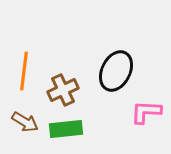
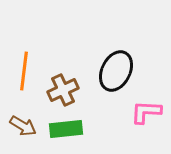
brown arrow: moved 2 px left, 4 px down
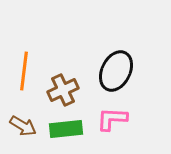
pink L-shape: moved 34 px left, 7 px down
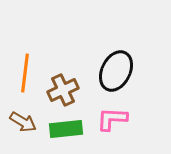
orange line: moved 1 px right, 2 px down
brown arrow: moved 4 px up
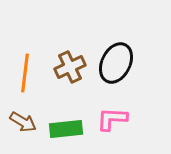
black ellipse: moved 8 px up
brown cross: moved 7 px right, 23 px up
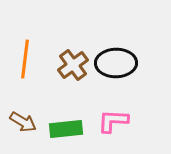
black ellipse: rotated 63 degrees clockwise
brown cross: moved 3 px right, 2 px up; rotated 12 degrees counterclockwise
orange line: moved 14 px up
pink L-shape: moved 1 px right, 2 px down
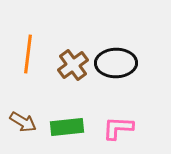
orange line: moved 3 px right, 5 px up
pink L-shape: moved 5 px right, 7 px down
green rectangle: moved 1 px right, 2 px up
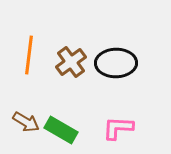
orange line: moved 1 px right, 1 px down
brown cross: moved 2 px left, 3 px up
brown arrow: moved 3 px right
green rectangle: moved 6 px left, 3 px down; rotated 36 degrees clockwise
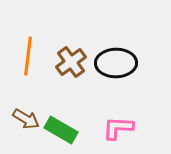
orange line: moved 1 px left, 1 px down
brown arrow: moved 3 px up
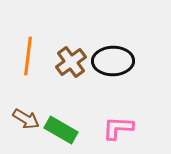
black ellipse: moved 3 px left, 2 px up
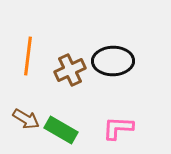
brown cross: moved 1 px left, 8 px down; rotated 12 degrees clockwise
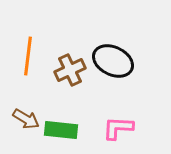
black ellipse: rotated 27 degrees clockwise
green rectangle: rotated 24 degrees counterclockwise
